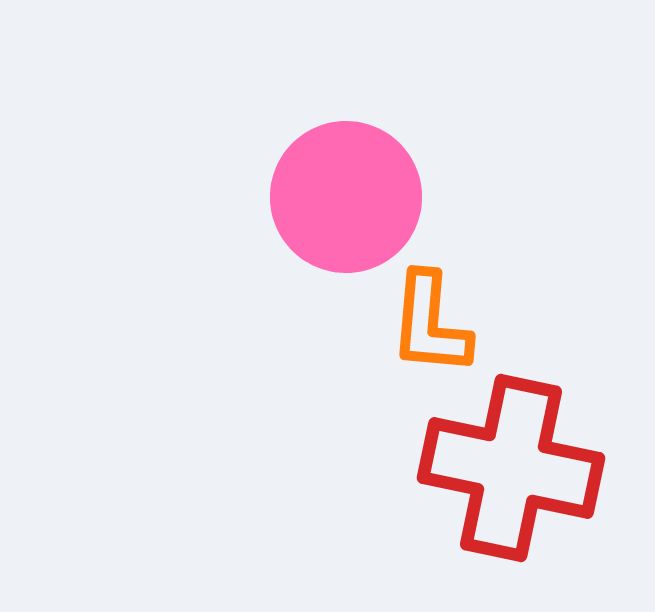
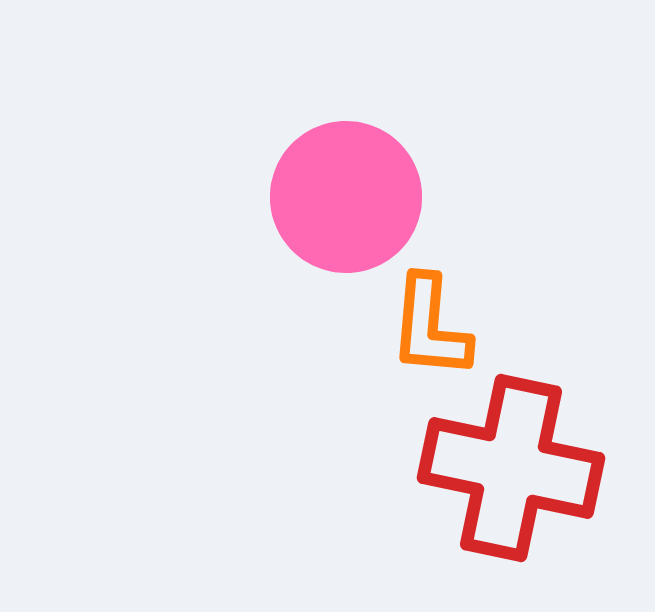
orange L-shape: moved 3 px down
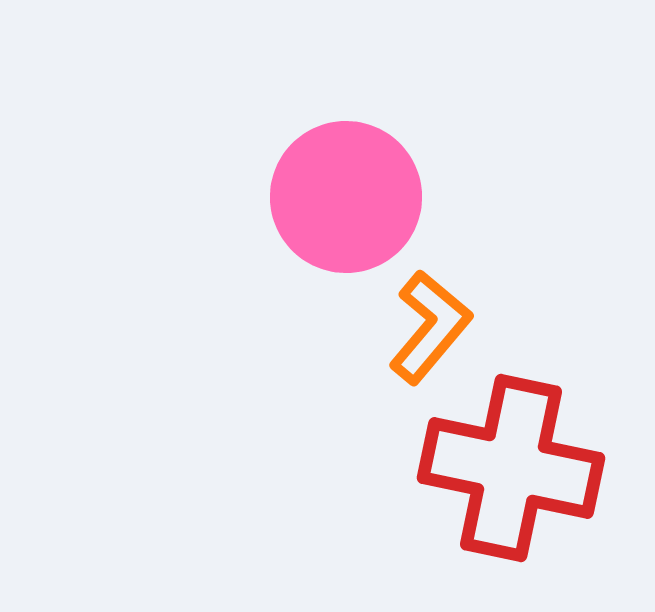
orange L-shape: rotated 145 degrees counterclockwise
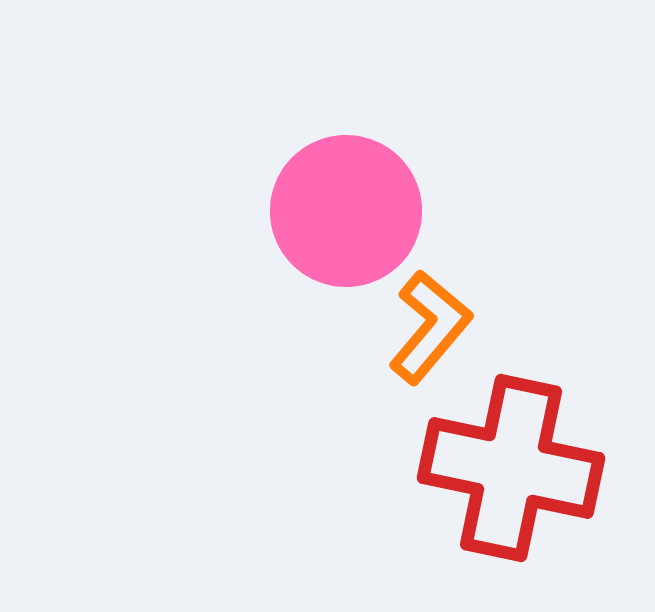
pink circle: moved 14 px down
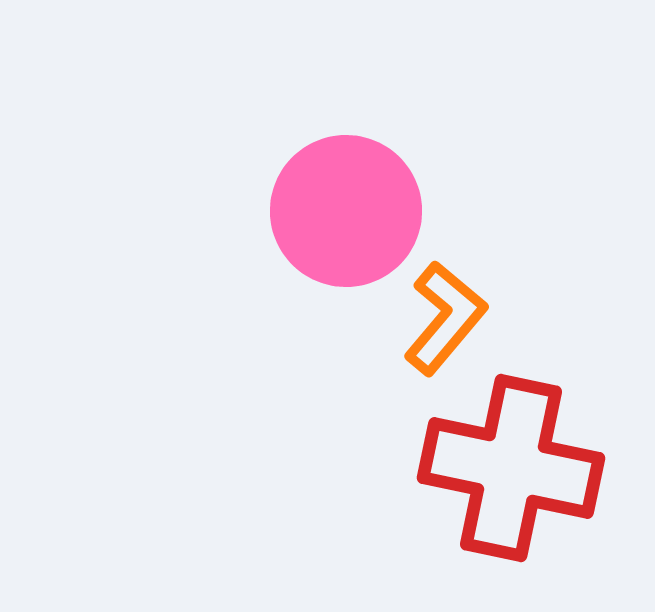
orange L-shape: moved 15 px right, 9 px up
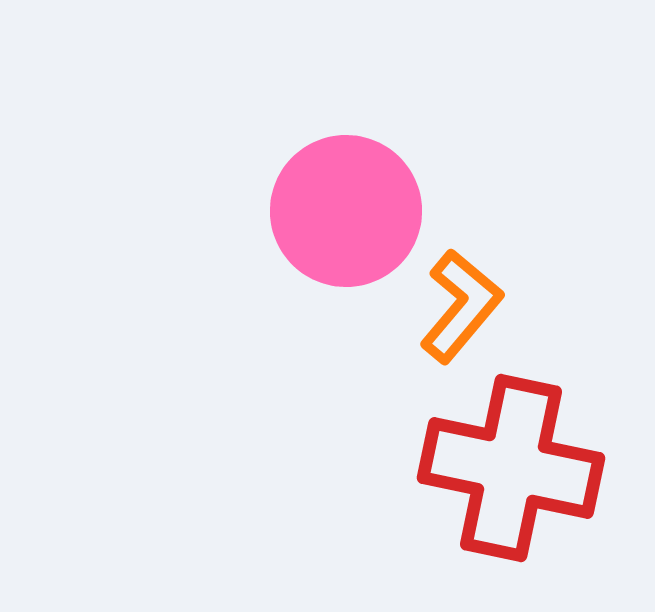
orange L-shape: moved 16 px right, 12 px up
